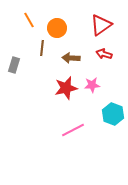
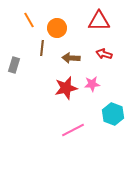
red triangle: moved 2 px left, 4 px up; rotated 35 degrees clockwise
pink star: moved 1 px up
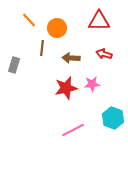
orange line: rotated 14 degrees counterclockwise
cyan hexagon: moved 4 px down
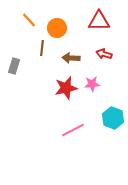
gray rectangle: moved 1 px down
